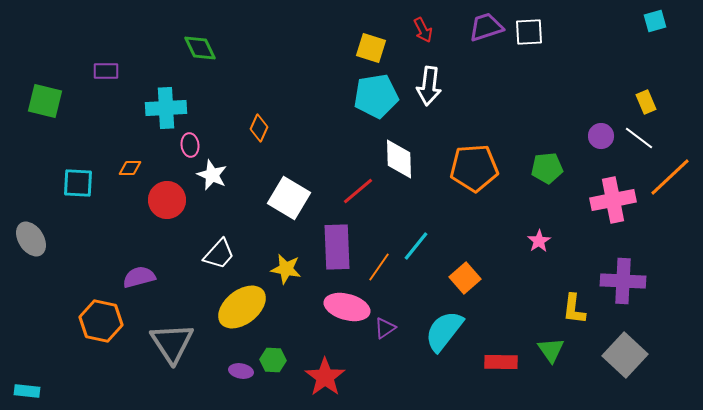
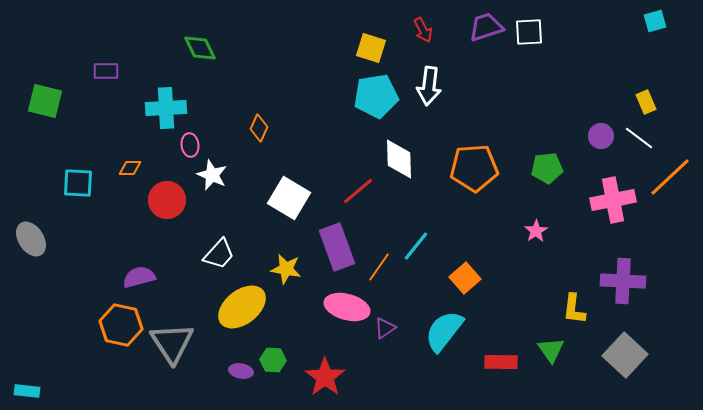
pink star at (539, 241): moved 3 px left, 10 px up
purple rectangle at (337, 247): rotated 18 degrees counterclockwise
orange hexagon at (101, 321): moved 20 px right, 4 px down
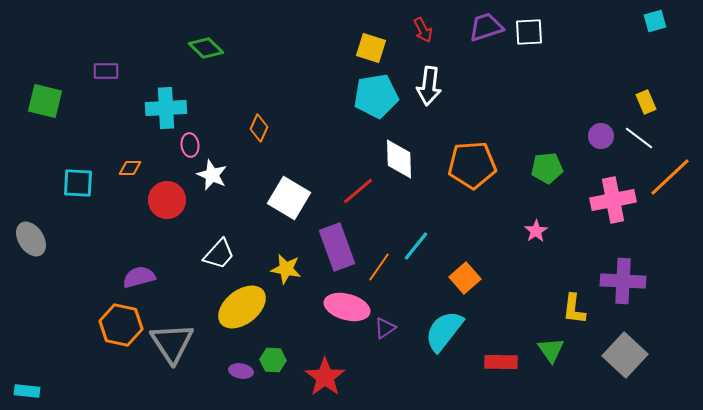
green diamond at (200, 48): moved 6 px right; rotated 20 degrees counterclockwise
orange pentagon at (474, 168): moved 2 px left, 3 px up
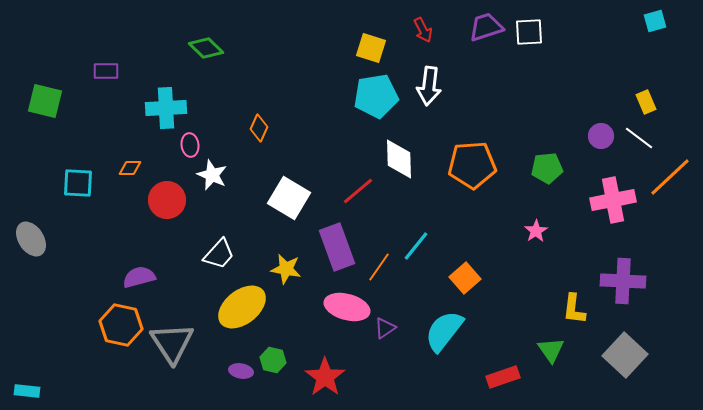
green hexagon at (273, 360): rotated 10 degrees clockwise
red rectangle at (501, 362): moved 2 px right, 15 px down; rotated 20 degrees counterclockwise
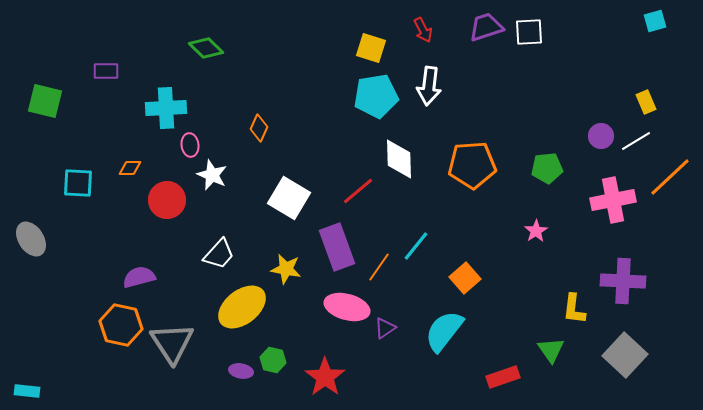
white line at (639, 138): moved 3 px left, 3 px down; rotated 68 degrees counterclockwise
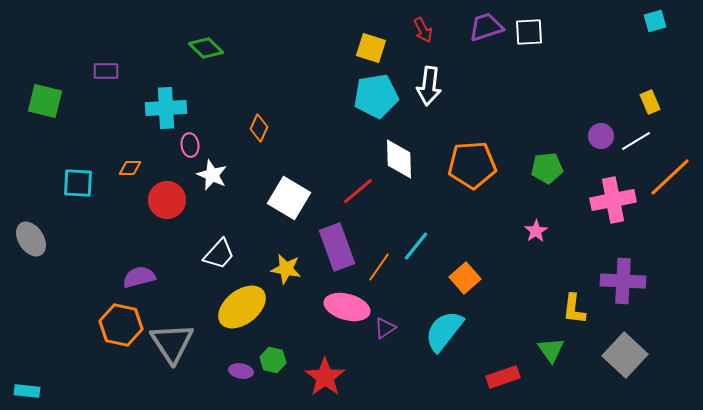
yellow rectangle at (646, 102): moved 4 px right
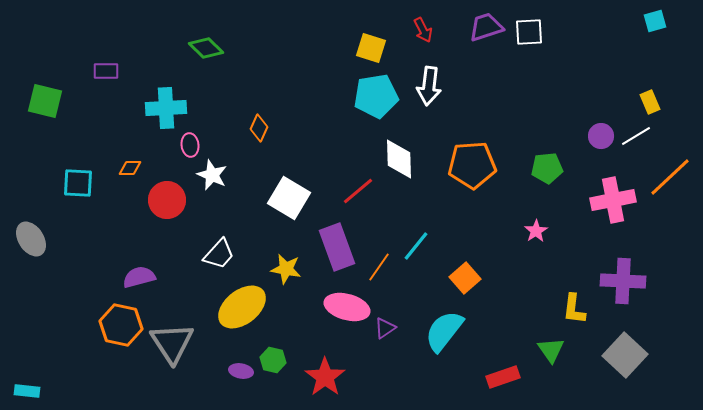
white line at (636, 141): moved 5 px up
